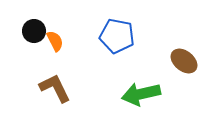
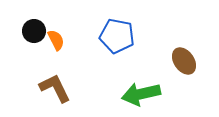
orange semicircle: moved 1 px right, 1 px up
brown ellipse: rotated 16 degrees clockwise
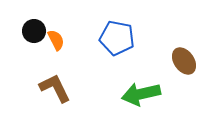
blue pentagon: moved 2 px down
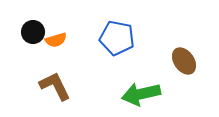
black circle: moved 1 px left, 1 px down
orange semicircle: rotated 100 degrees clockwise
brown L-shape: moved 2 px up
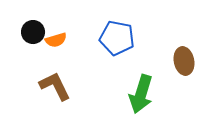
brown ellipse: rotated 24 degrees clockwise
green arrow: rotated 60 degrees counterclockwise
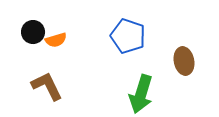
blue pentagon: moved 11 px right, 2 px up; rotated 8 degrees clockwise
brown L-shape: moved 8 px left
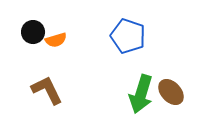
brown ellipse: moved 13 px left, 31 px down; rotated 32 degrees counterclockwise
brown L-shape: moved 4 px down
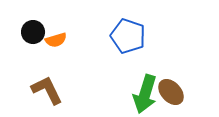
green arrow: moved 4 px right
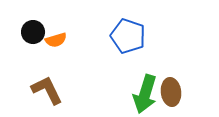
brown ellipse: rotated 36 degrees clockwise
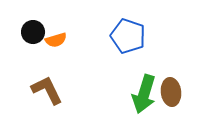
green arrow: moved 1 px left
